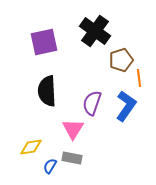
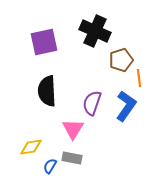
black cross: rotated 12 degrees counterclockwise
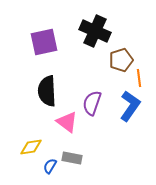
blue L-shape: moved 4 px right
pink triangle: moved 6 px left, 7 px up; rotated 25 degrees counterclockwise
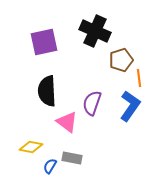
yellow diamond: rotated 20 degrees clockwise
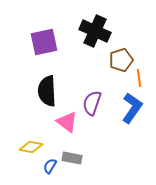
blue L-shape: moved 2 px right, 2 px down
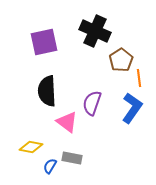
brown pentagon: rotated 15 degrees counterclockwise
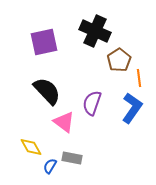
brown pentagon: moved 2 px left
black semicircle: rotated 140 degrees clockwise
pink triangle: moved 3 px left
yellow diamond: rotated 50 degrees clockwise
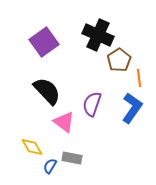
black cross: moved 3 px right, 4 px down
purple square: rotated 24 degrees counterclockwise
purple semicircle: moved 1 px down
yellow diamond: moved 1 px right
